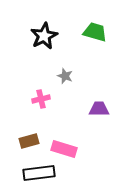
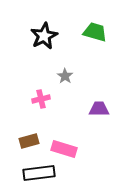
gray star: rotated 14 degrees clockwise
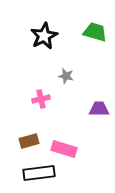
gray star: moved 1 px right; rotated 21 degrees counterclockwise
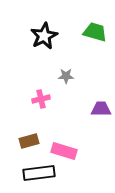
gray star: rotated 14 degrees counterclockwise
purple trapezoid: moved 2 px right
pink rectangle: moved 2 px down
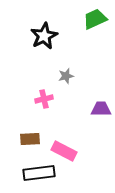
green trapezoid: moved 13 px up; rotated 40 degrees counterclockwise
gray star: rotated 14 degrees counterclockwise
pink cross: moved 3 px right
brown rectangle: moved 1 px right, 2 px up; rotated 12 degrees clockwise
pink rectangle: rotated 10 degrees clockwise
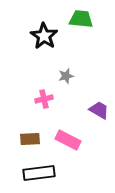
green trapezoid: moved 14 px left; rotated 30 degrees clockwise
black star: rotated 12 degrees counterclockwise
purple trapezoid: moved 2 px left, 1 px down; rotated 30 degrees clockwise
pink rectangle: moved 4 px right, 11 px up
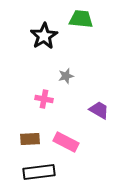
black star: rotated 8 degrees clockwise
pink cross: rotated 24 degrees clockwise
pink rectangle: moved 2 px left, 2 px down
black rectangle: moved 1 px up
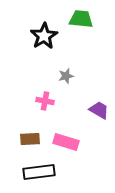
pink cross: moved 1 px right, 2 px down
pink rectangle: rotated 10 degrees counterclockwise
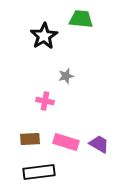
purple trapezoid: moved 34 px down
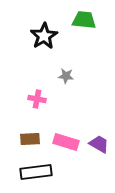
green trapezoid: moved 3 px right, 1 px down
gray star: rotated 21 degrees clockwise
pink cross: moved 8 px left, 2 px up
black rectangle: moved 3 px left
